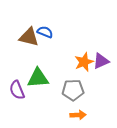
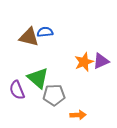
blue semicircle: rotated 28 degrees counterclockwise
green triangle: rotated 45 degrees clockwise
gray pentagon: moved 19 px left, 5 px down
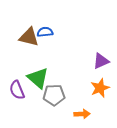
orange star: moved 16 px right, 26 px down
orange arrow: moved 4 px right, 1 px up
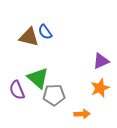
blue semicircle: rotated 119 degrees counterclockwise
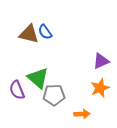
brown triangle: moved 3 px up
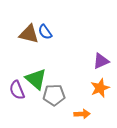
green triangle: moved 2 px left, 1 px down
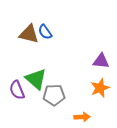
purple triangle: rotated 30 degrees clockwise
orange arrow: moved 3 px down
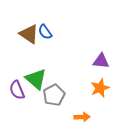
brown triangle: rotated 20 degrees clockwise
gray pentagon: rotated 25 degrees counterclockwise
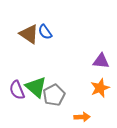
green triangle: moved 8 px down
